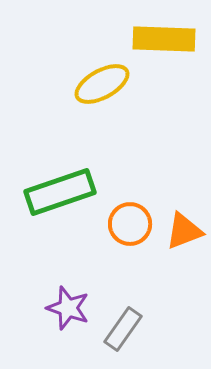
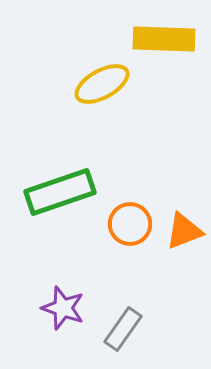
purple star: moved 5 px left
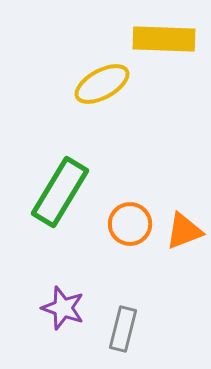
green rectangle: rotated 40 degrees counterclockwise
gray rectangle: rotated 21 degrees counterclockwise
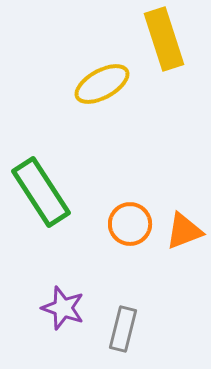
yellow rectangle: rotated 70 degrees clockwise
green rectangle: moved 19 px left; rotated 64 degrees counterclockwise
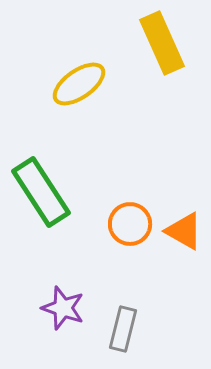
yellow rectangle: moved 2 px left, 4 px down; rotated 6 degrees counterclockwise
yellow ellipse: moved 23 px left; rotated 6 degrees counterclockwise
orange triangle: rotated 51 degrees clockwise
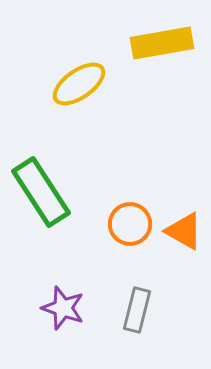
yellow rectangle: rotated 76 degrees counterclockwise
gray rectangle: moved 14 px right, 19 px up
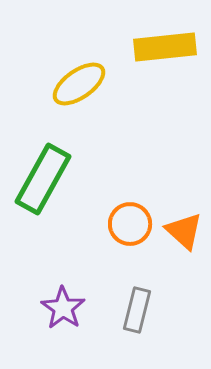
yellow rectangle: moved 3 px right, 4 px down; rotated 4 degrees clockwise
green rectangle: moved 2 px right, 13 px up; rotated 62 degrees clockwise
orange triangle: rotated 12 degrees clockwise
purple star: rotated 15 degrees clockwise
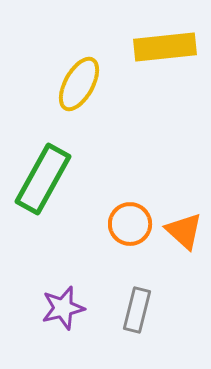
yellow ellipse: rotated 26 degrees counterclockwise
purple star: rotated 24 degrees clockwise
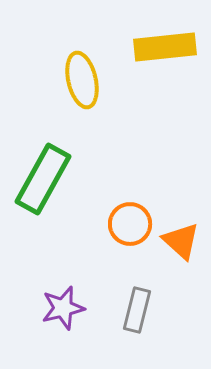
yellow ellipse: moved 3 px right, 4 px up; rotated 42 degrees counterclockwise
orange triangle: moved 3 px left, 10 px down
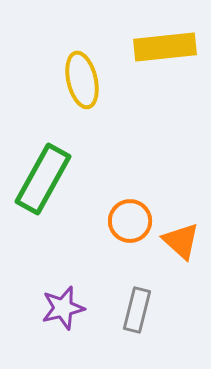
orange circle: moved 3 px up
